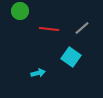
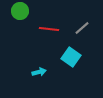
cyan arrow: moved 1 px right, 1 px up
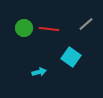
green circle: moved 4 px right, 17 px down
gray line: moved 4 px right, 4 px up
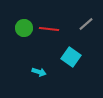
cyan arrow: rotated 32 degrees clockwise
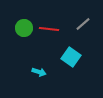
gray line: moved 3 px left
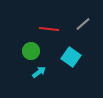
green circle: moved 7 px right, 23 px down
cyan arrow: rotated 56 degrees counterclockwise
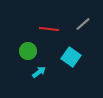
green circle: moved 3 px left
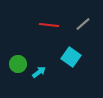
red line: moved 4 px up
green circle: moved 10 px left, 13 px down
